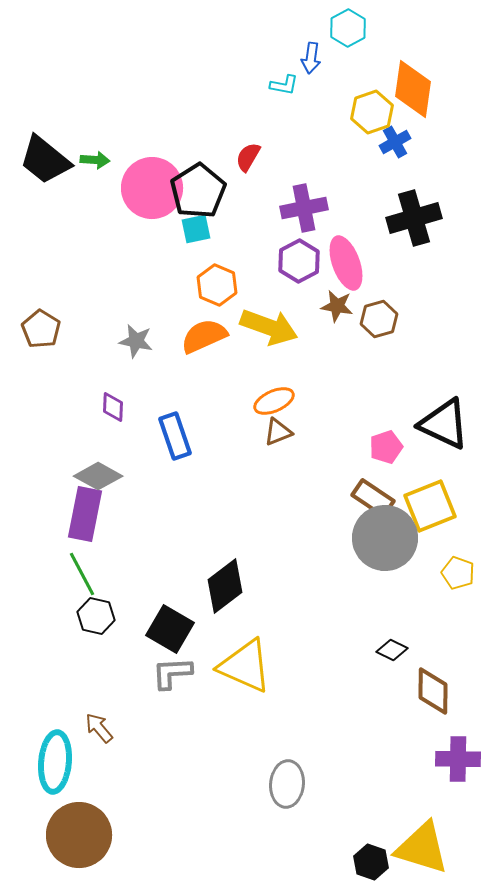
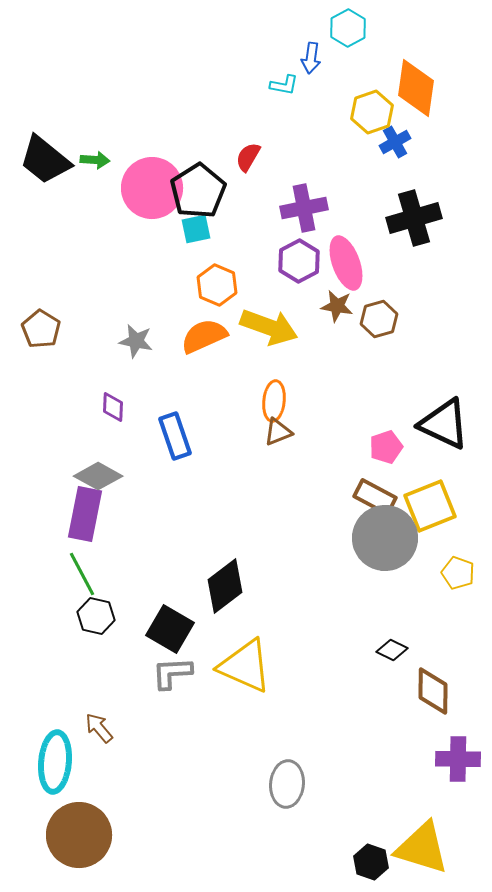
orange diamond at (413, 89): moved 3 px right, 1 px up
orange ellipse at (274, 401): rotated 60 degrees counterclockwise
brown rectangle at (373, 498): moved 2 px right, 1 px up; rotated 6 degrees counterclockwise
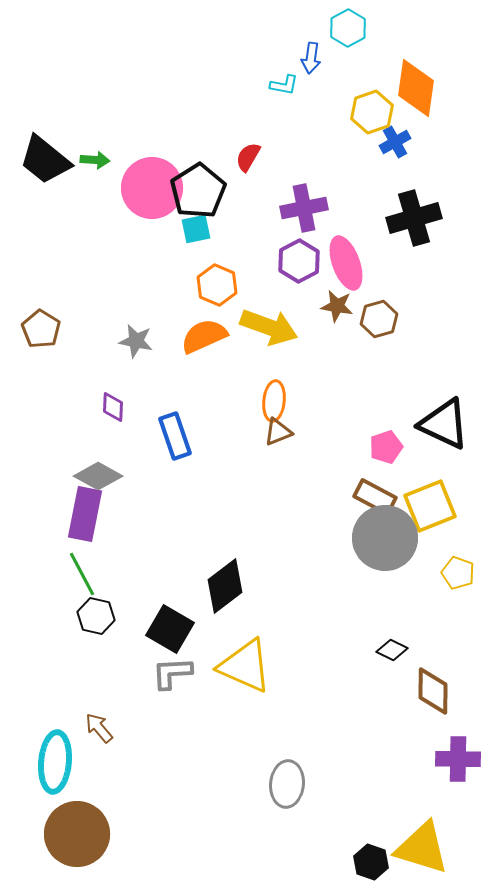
brown circle at (79, 835): moved 2 px left, 1 px up
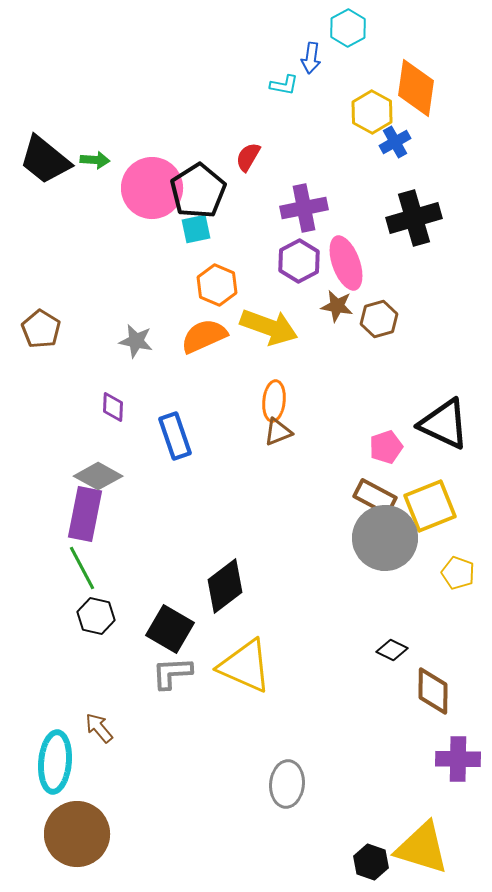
yellow hexagon at (372, 112): rotated 12 degrees counterclockwise
green line at (82, 574): moved 6 px up
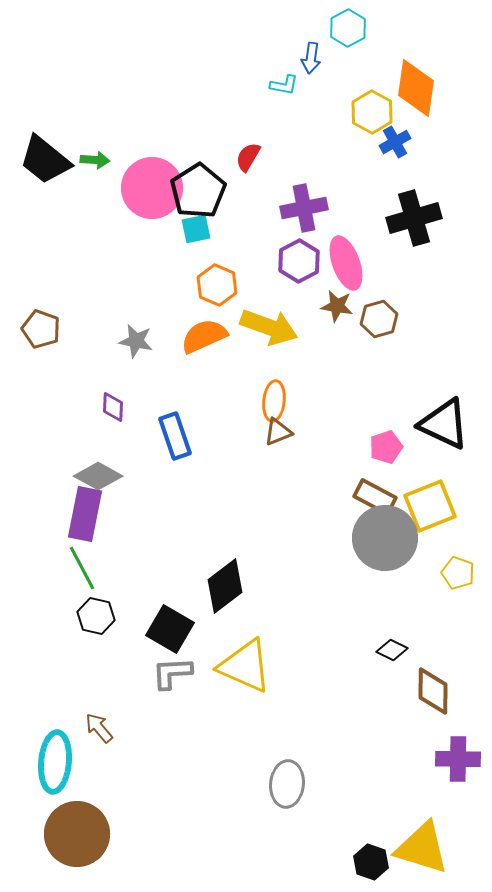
brown pentagon at (41, 329): rotated 12 degrees counterclockwise
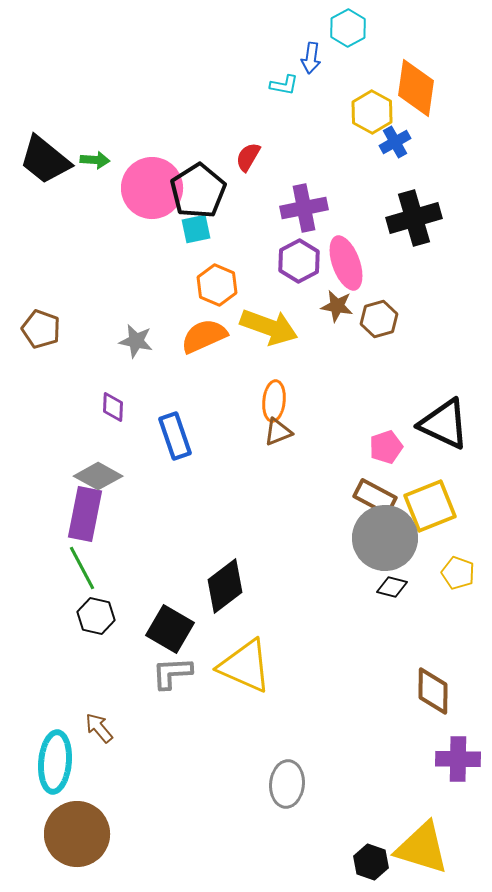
black diamond at (392, 650): moved 63 px up; rotated 12 degrees counterclockwise
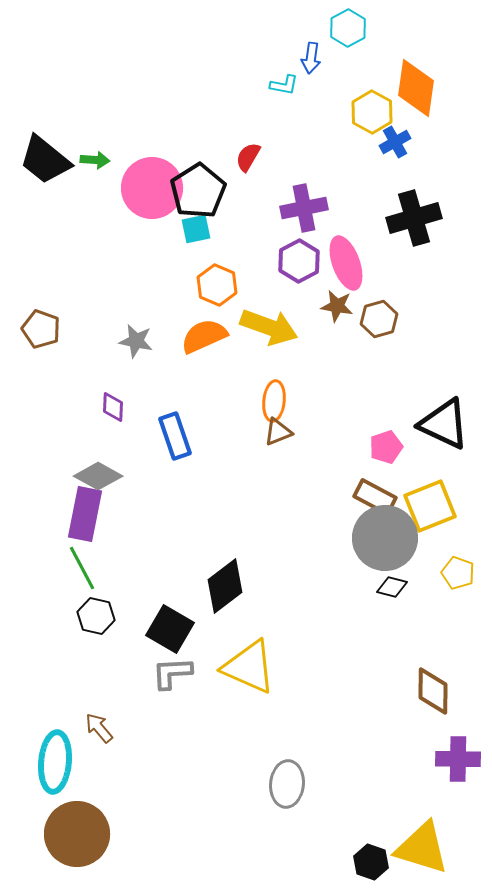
yellow triangle at (245, 666): moved 4 px right, 1 px down
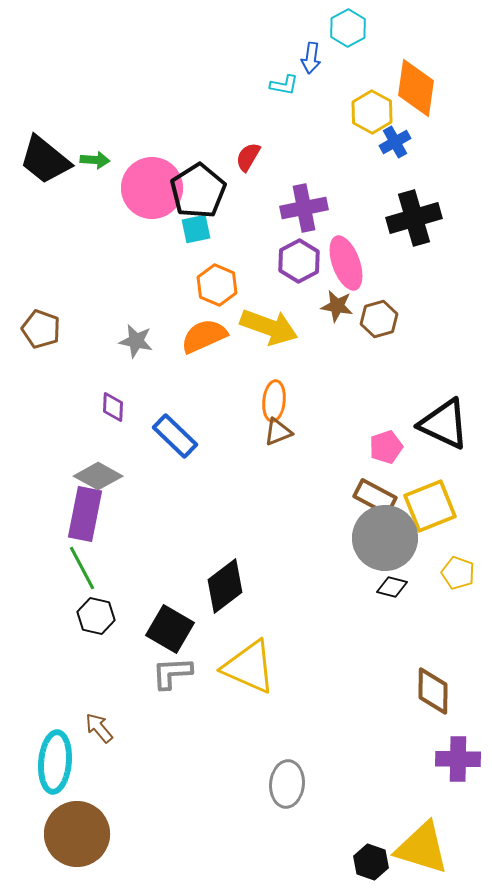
blue rectangle at (175, 436): rotated 27 degrees counterclockwise
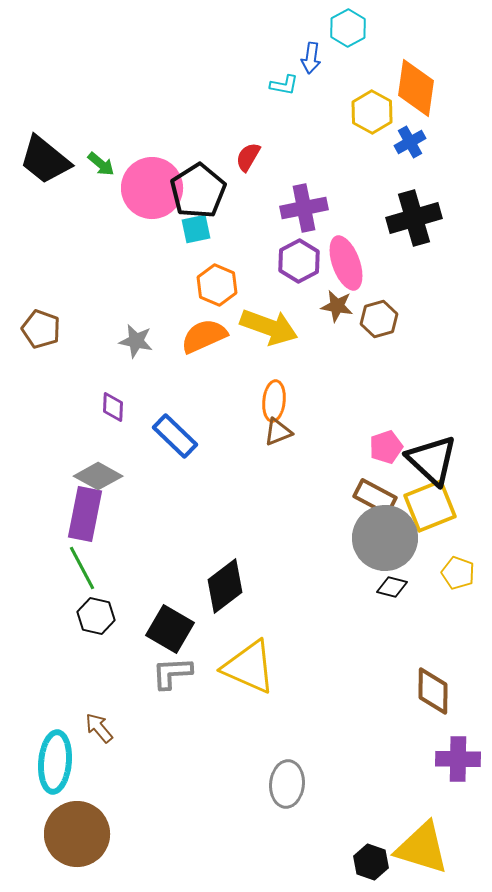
blue cross at (395, 142): moved 15 px right
green arrow at (95, 160): moved 6 px right, 4 px down; rotated 36 degrees clockwise
black triangle at (444, 424): moved 12 px left, 36 px down; rotated 18 degrees clockwise
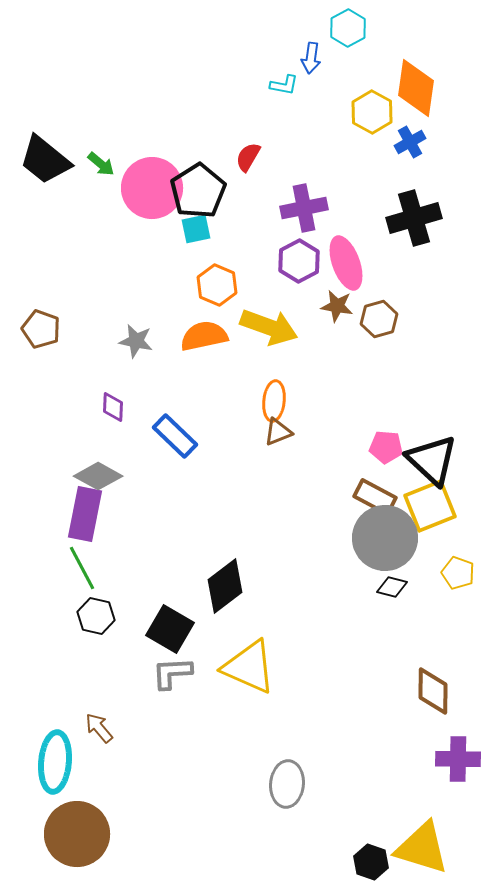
orange semicircle at (204, 336): rotated 12 degrees clockwise
pink pentagon at (386, 447): rotated 24 degrees clockwise
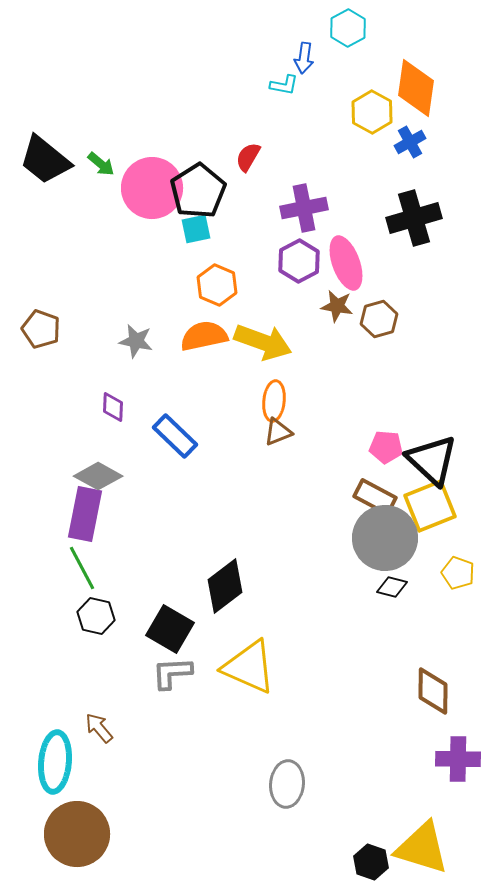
blue arrow at (311, 58): moved 7 px left
yellow arrow at (269, 327): moved 6 px left, 15 px down
